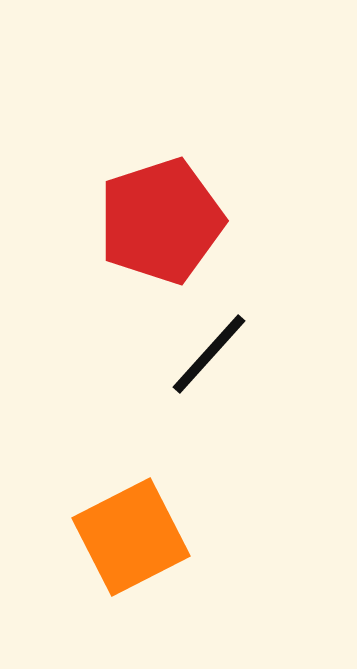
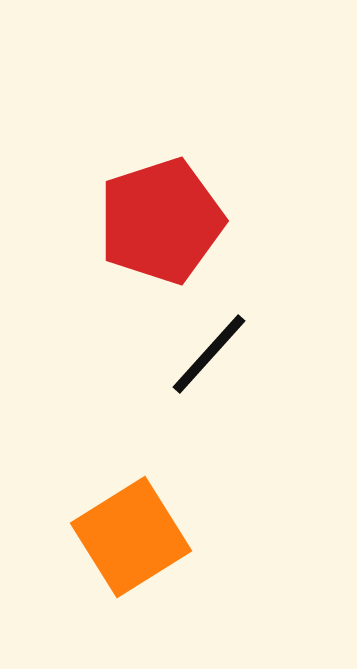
orange square: rotated 5 degrees counterclockwise
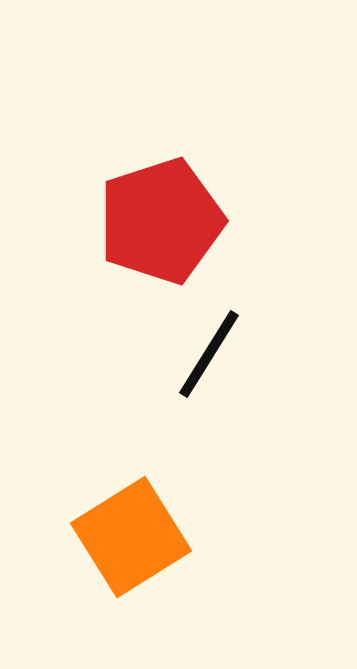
black line: rotated 10 degrees counterclockwise
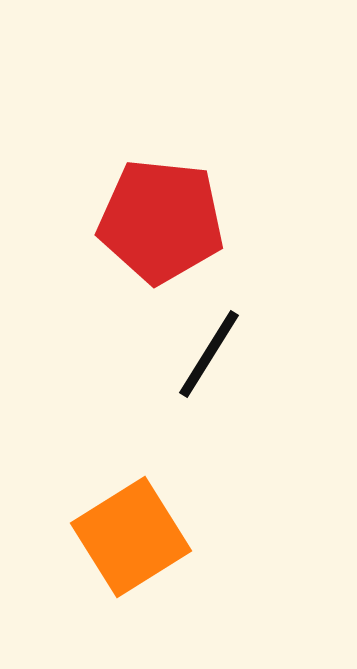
red pentagon: rotated 24 degrees clockwise
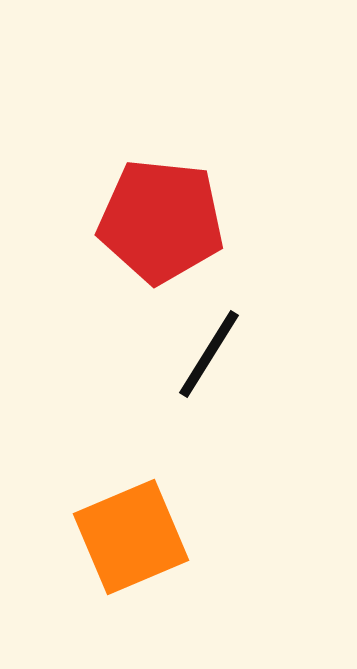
orange square: rotated 9 degrees clockwise
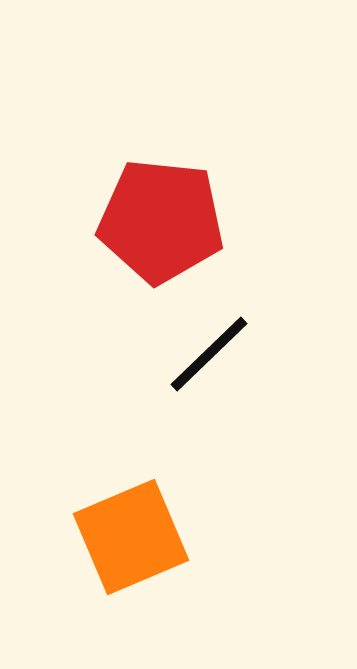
black line: rotated 14 degrees clockwise
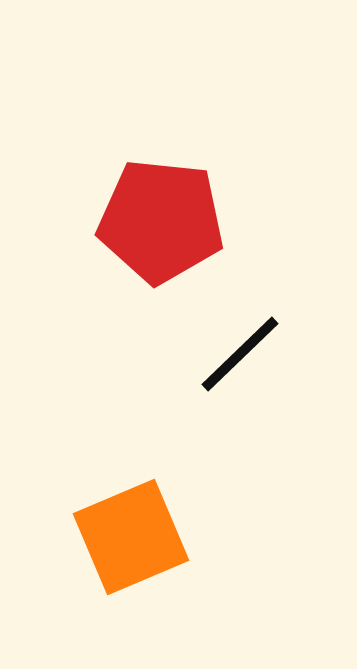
black line: moved 31 px right
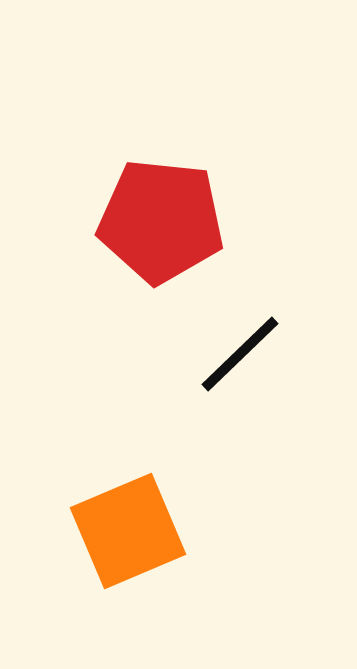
orange square: moved 3 px left, 6 px up
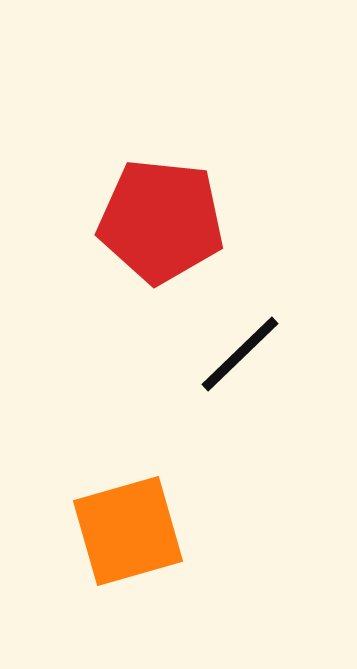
orange square: rotated 7 degrees clockwise
